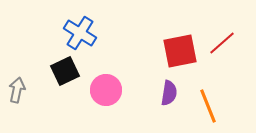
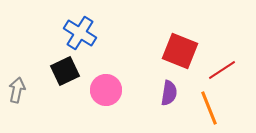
red line: moved 27 px down; rotated 8 degrees clockwise
red square: rotated 33 degrees clockwise
orange line: moved 1 px right, 2 px down
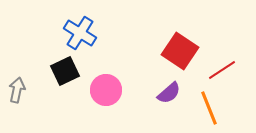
red square: rotated 12 degrees clockwise
purple semicircle: rotated 40 degrees clockwise
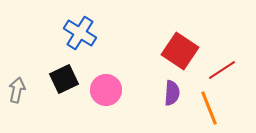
black square: moved 1 px left, 8 px down
purple semicircle: moved 3 px right; rotated 45 degrees counterclockwise
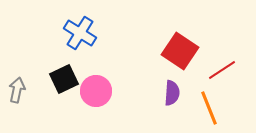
pink circle: moved 10 px left, 1 px down
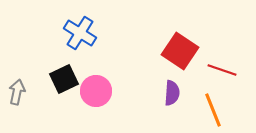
red line: rotated 52 degrees clockwise
gray arrow: moved 2 px down
orange line: moved 4 px right, 2 px down
